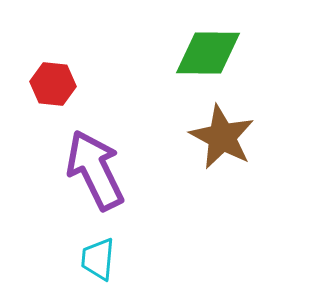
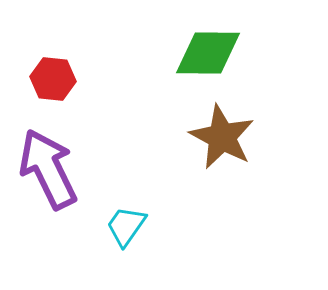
red hexagon: moved 5 px up
purple arrow: moved 47 px left, 1 px up
cyan trapezoid: moved 28 px right, 33 px up; rotated 30 degrees clockwise
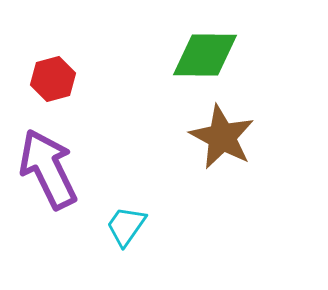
green diamond: moved 3 px left, 2 px down
red hexagon: rotated 21 degrees counterclockwise
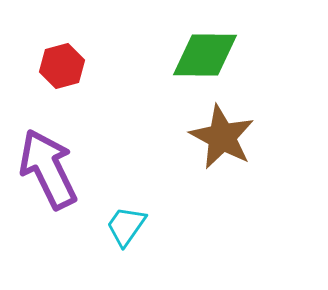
red hexagon: moved 9 px right, 13 px up
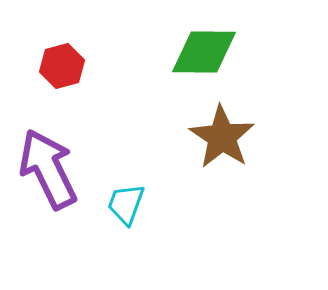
green diamond: moved 1 px left, 3 px up
brown star: rotated 6 degrees clockwise
cyan trapezoid: moved 22 px up; rotated 15 degrees counterclockwise
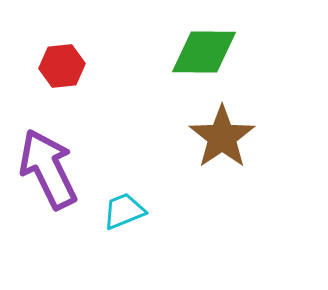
red hexagon: rotated 9 degrees clockwise
brown star: rotated 4 degrees clockwise
cyan trapezoid: moved 2 px left, 7 px down; rotated 48 degrees clockwise
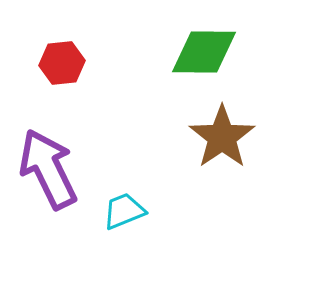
red hexagon: moved 3 px up
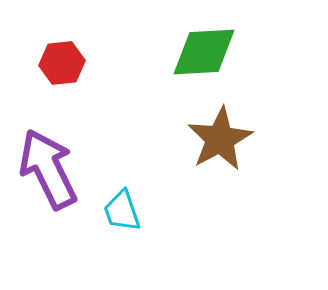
green diamond: rotated 4 degrees counterclockwise
brown star: moved 2 px left, 2 px down; rotated 6 degrees clockwise
cyan trapezoid: moved 2 px left; rotated 87 degrees counterclockwise
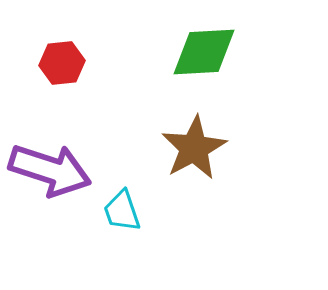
brown star: moved 26 px left, 9 px down
purple arrow: moved 2 px right, 1 px down; rotated 134 degrees clockwise
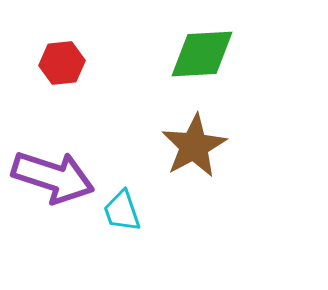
green diamond: moved 2 px left, 2 px down
brown star: moved 2 px up
purple arrow: moved 3 px right, 7 px down
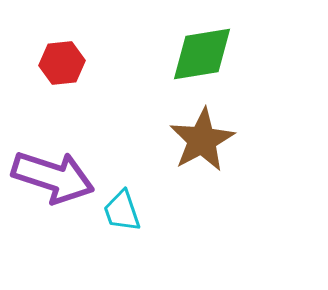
green diamond: rotated 6 degrees counterclockwise
brown star: moved 8 px right, 6 px up
